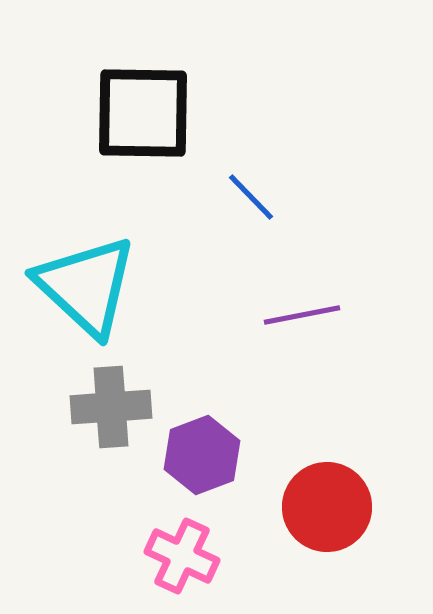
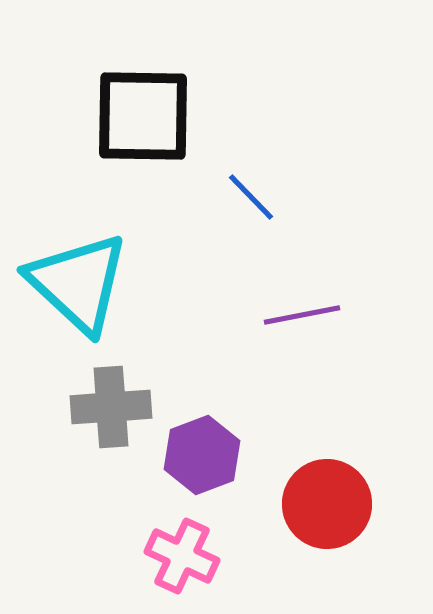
black square: moved 3 px down
cyan triangle: moved 8 px left, 3 px up
red circle: moved 3 px up
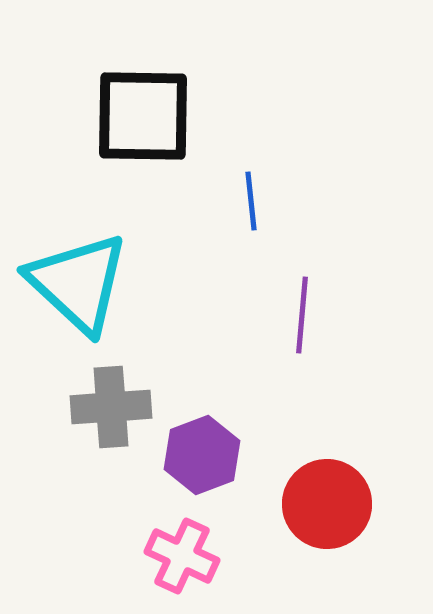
blue line: moved 4 px down; rotated 38 degrees clockwise
purple line: rotated 74 degrees counterclockwise
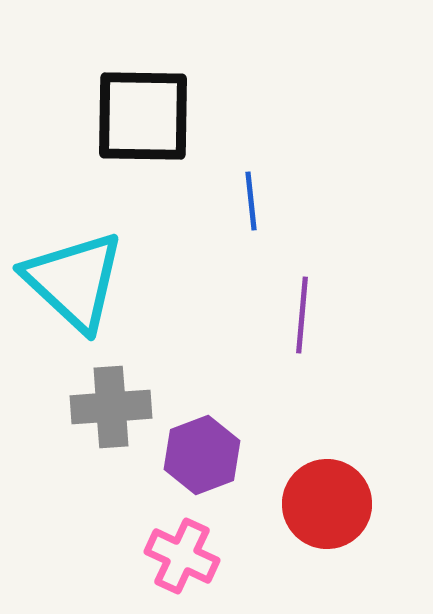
cyan triangle: moved 4 px left, 2 px up
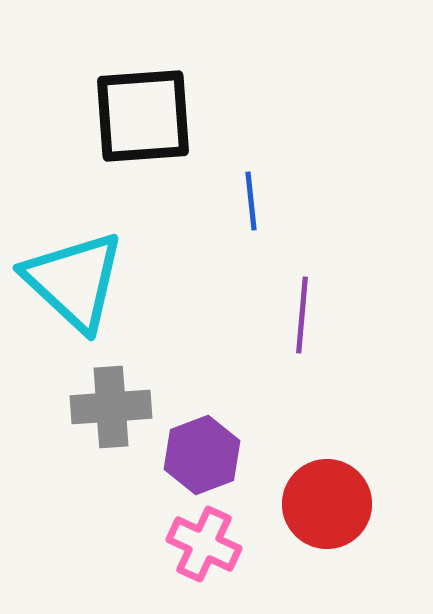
black square: rotated 5 degrees counterclockwise
pink cross: moved 22 px right, 12 px up
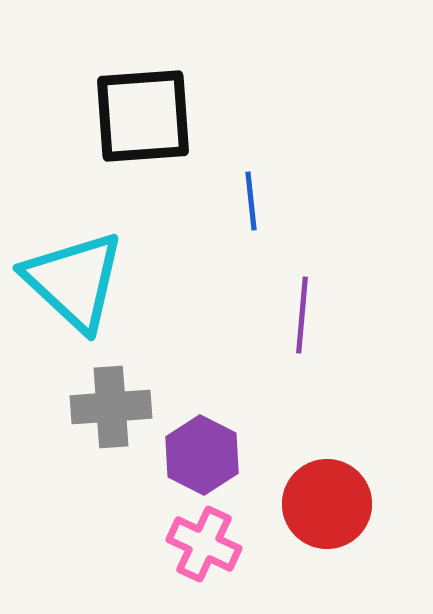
purple hexagon: rotated 12 degrees counterclockwise
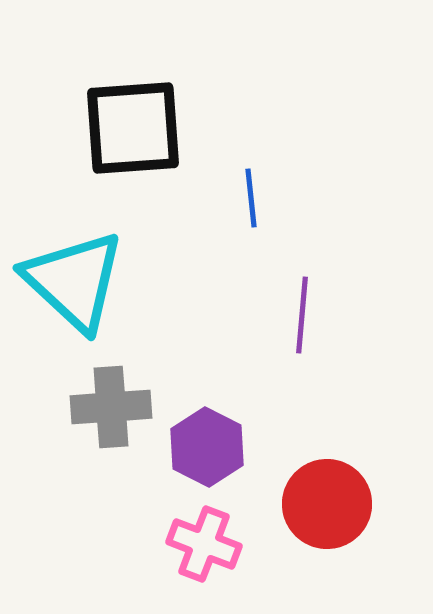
black square: moved 10 px left, 12 px down
blue line: moved 3 px up
purple hexagon: moved 5 px right, 8 px up
pink cross: rotated 4 degrees counterclockwise
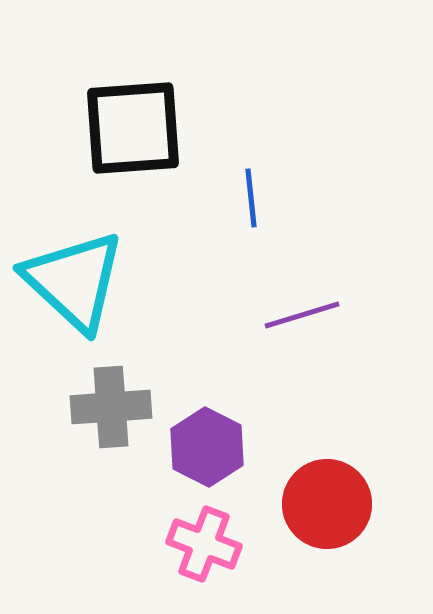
purple line: rotated 68 degrees clockwise
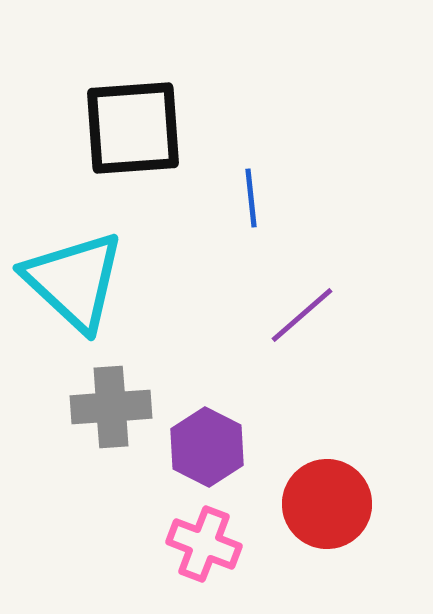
purple line: rotated 24 degrees counterclockwise
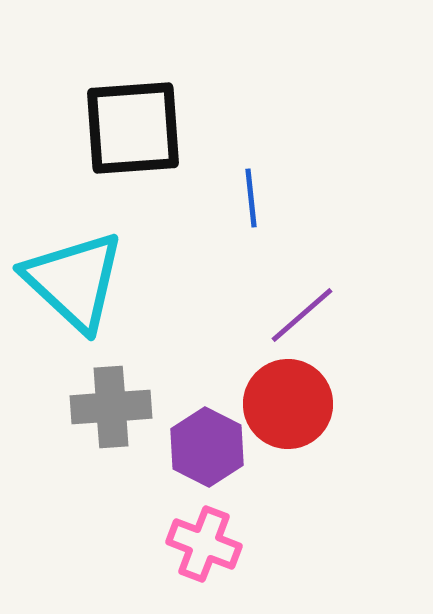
red circle: moved 39 px left, 100 px up
